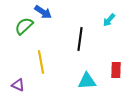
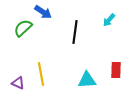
green semicircle: moved 1 px left, 2 px down
black line: moved 5 px left, 7 px up
yellow line: moved 12 px down
cyan triangle: moved 1 px up
purple triangle: moved 2 px up
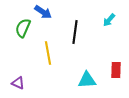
green semicircle: rotated 24 degrees counterclockwise
yellow line: moved 7 px right, 21 px up
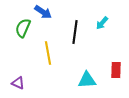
cyan arrow: moved 7 px left, 3 px down
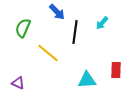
blue arrow: moved 14 px right; rotated 12 degrees clockwise
yellow line: rotated 40 degrees counterclockwise
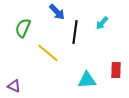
purple triangle: moved 4 px left, 3 px down
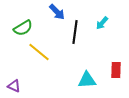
green semicircle: rotated 144 degrees counterclockwise
yellow line: moved 9 px left, 1 px up
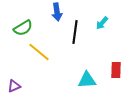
blue arrow: rotated 36 degrees clockwise
purple triangle: rotated 48 degrees counterclockwise
